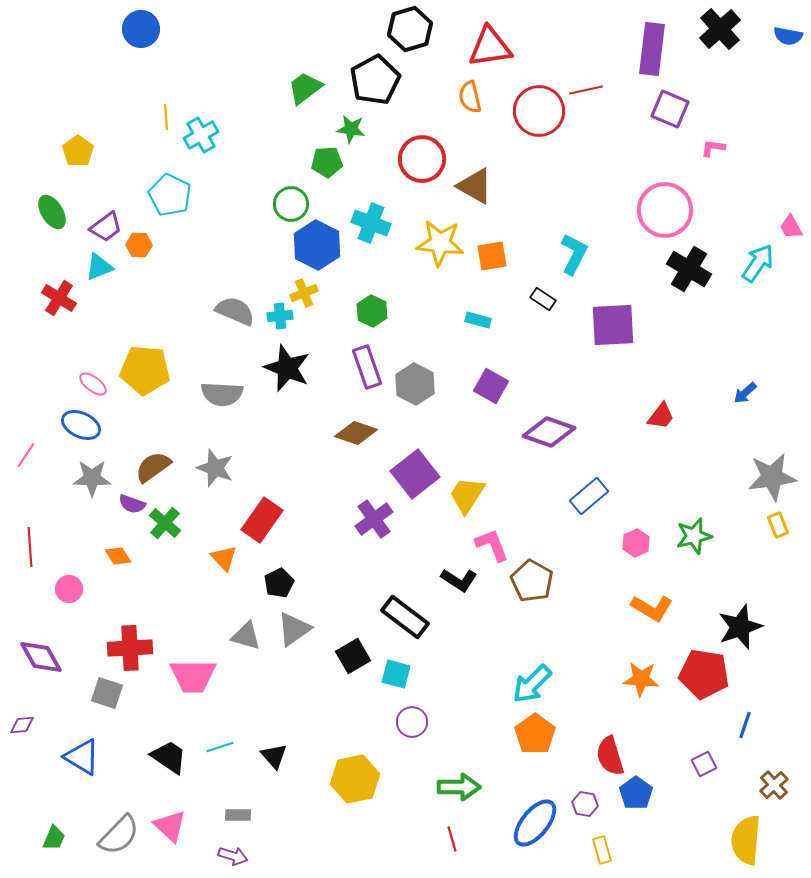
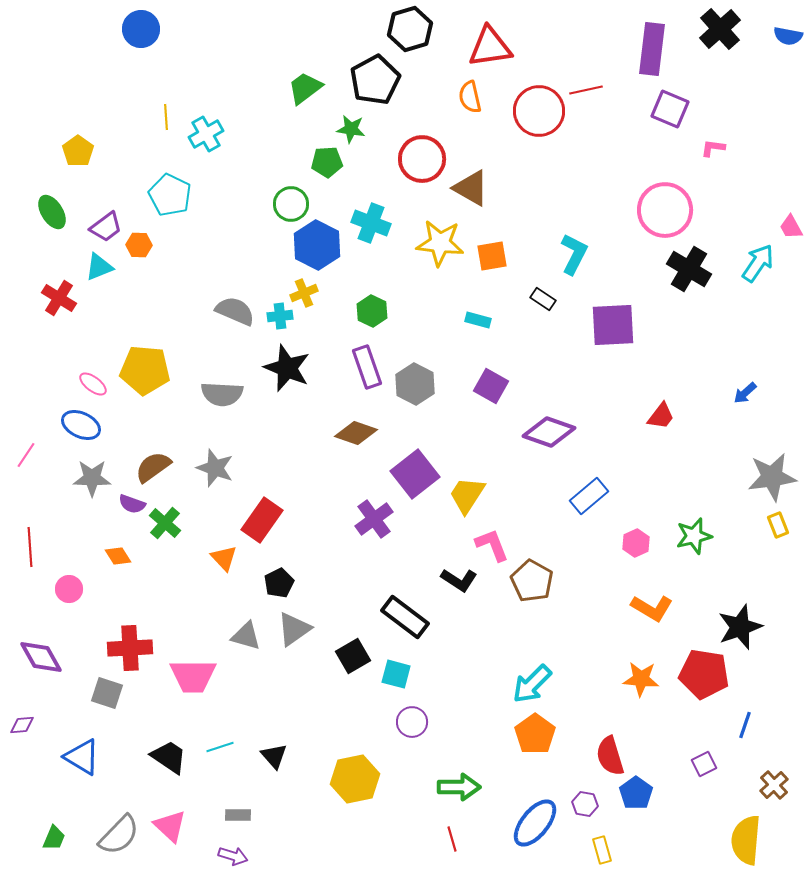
cyan cross at (201, 135): moved 5 px right, 1 px up
brown triangle at (475, 186): moved 4 px left, 2 px down
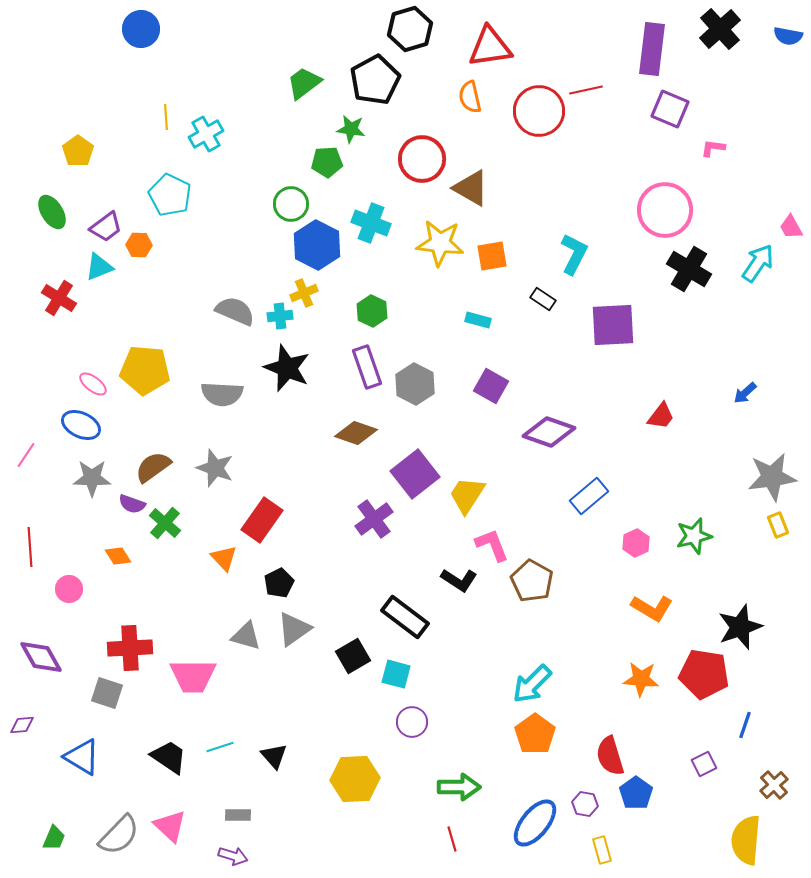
green trapezoid at (305, 88): moved 1 px left, 5 px up
yellow hexagon at (355, 779): rotated 9 degrees clockwise
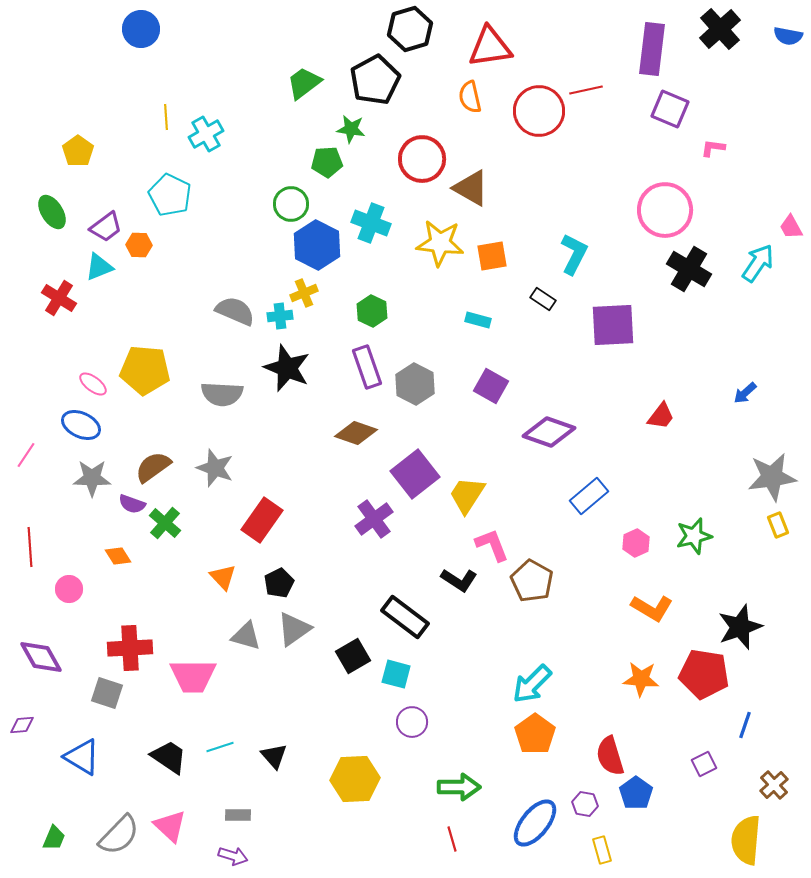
orange triangle at (224, 558): moved 1 px left, 19 px down
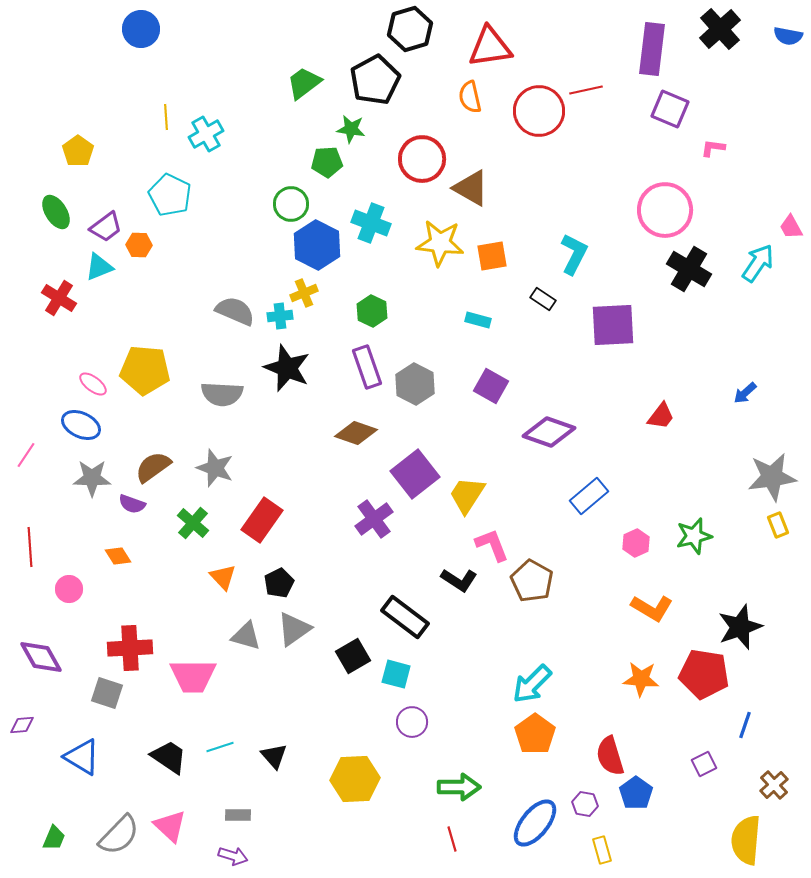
green ellipse at (52, 212): moved 4 px right
green cross at (165, 523): moved 28 px right
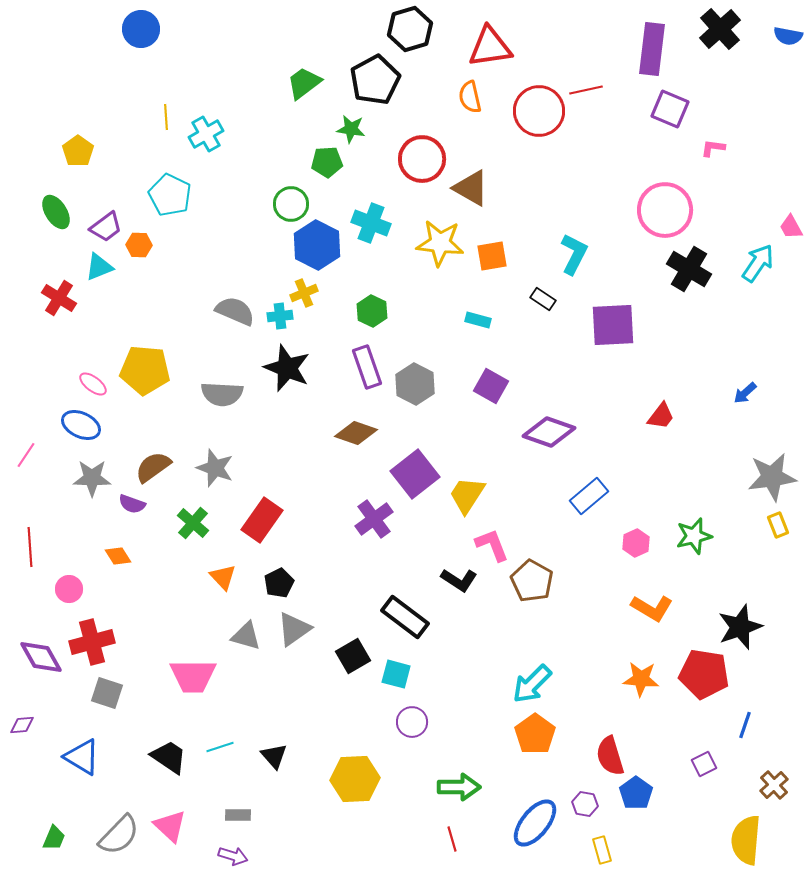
red cross at (130, 648): moved 38 px left, 6 px up; rotated 12 degrees counterclockwise
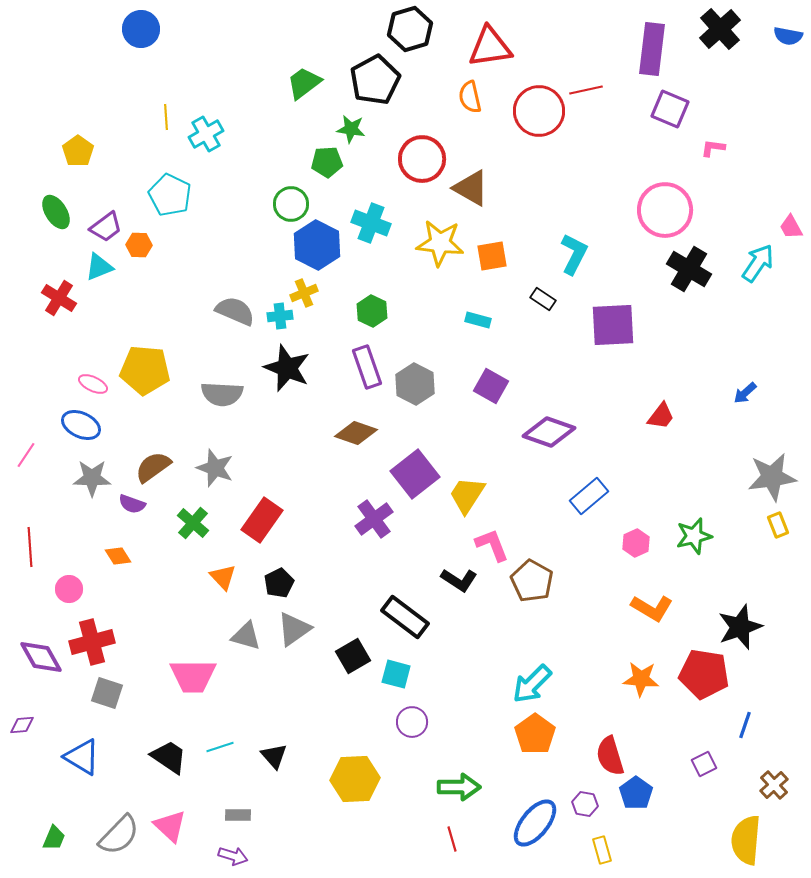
pink ellipse at (93, 384): rotated 12 degrees counterclockwise
